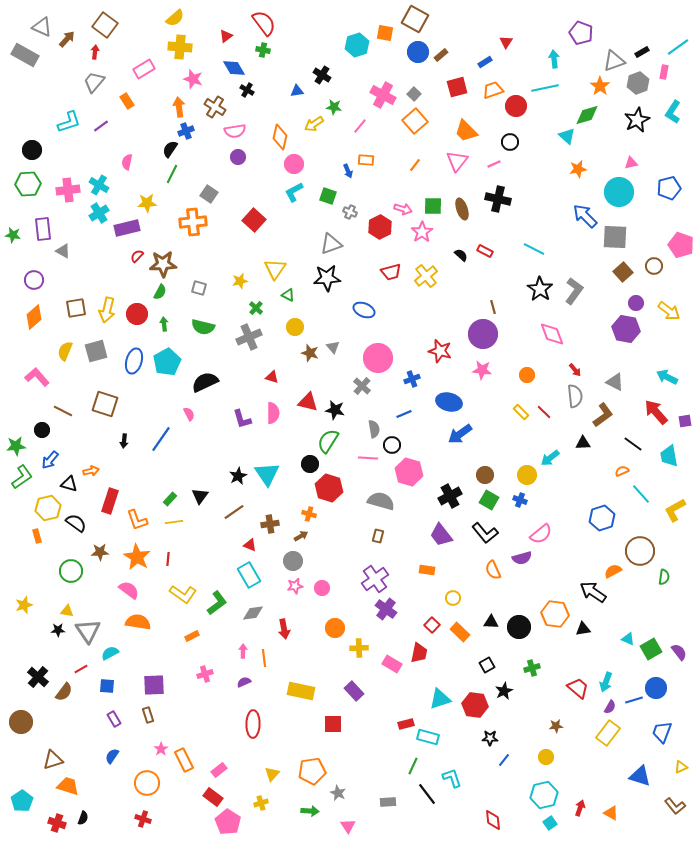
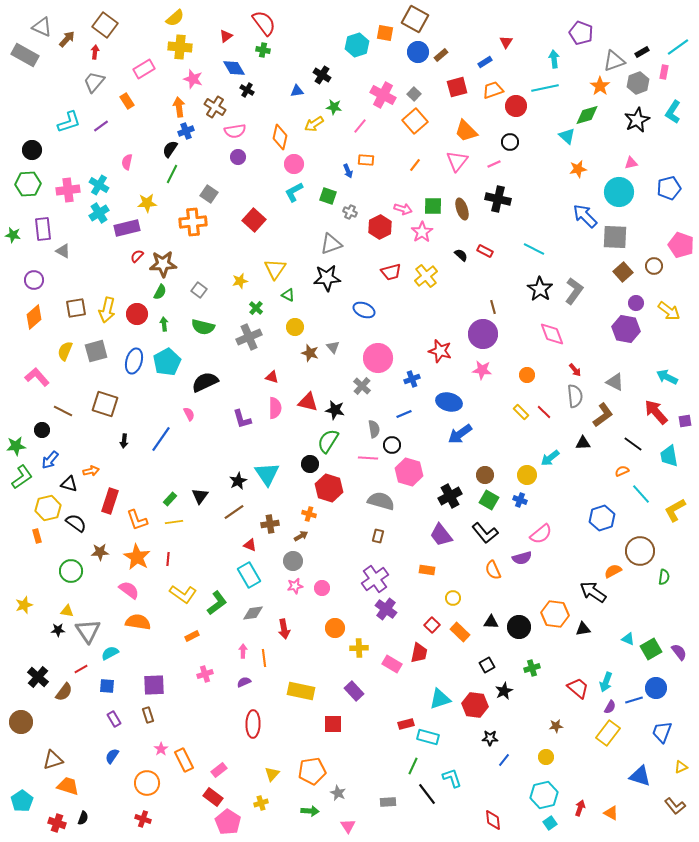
gray square at (199, 288): moved 2 px down; rotated 21 degrees clockwise
pink semicircle at (273, 413): moved 2 px right, 5 px up
black star at (238, 476): moved 5 px down
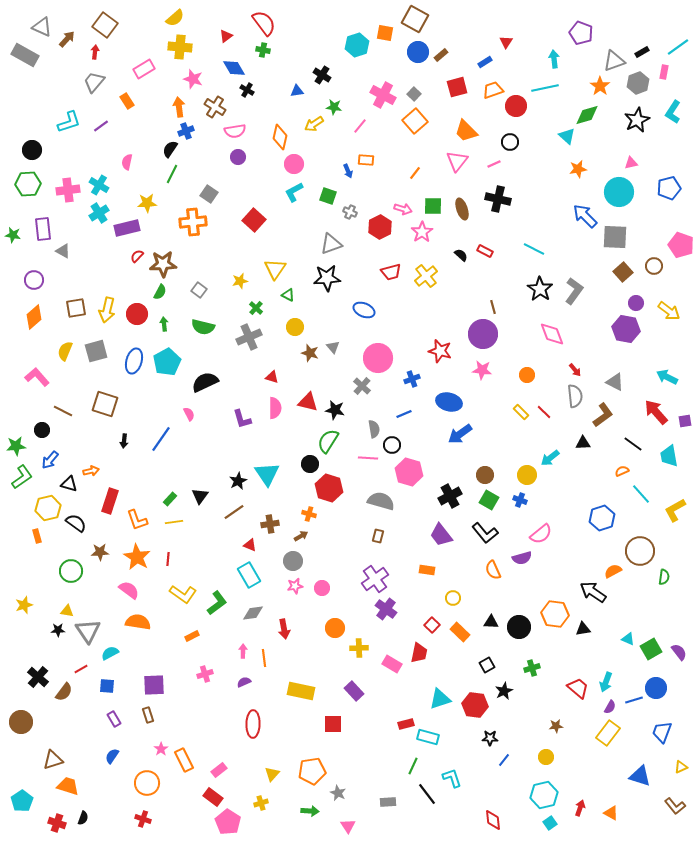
orange line at (415, 165): moved 8 px down
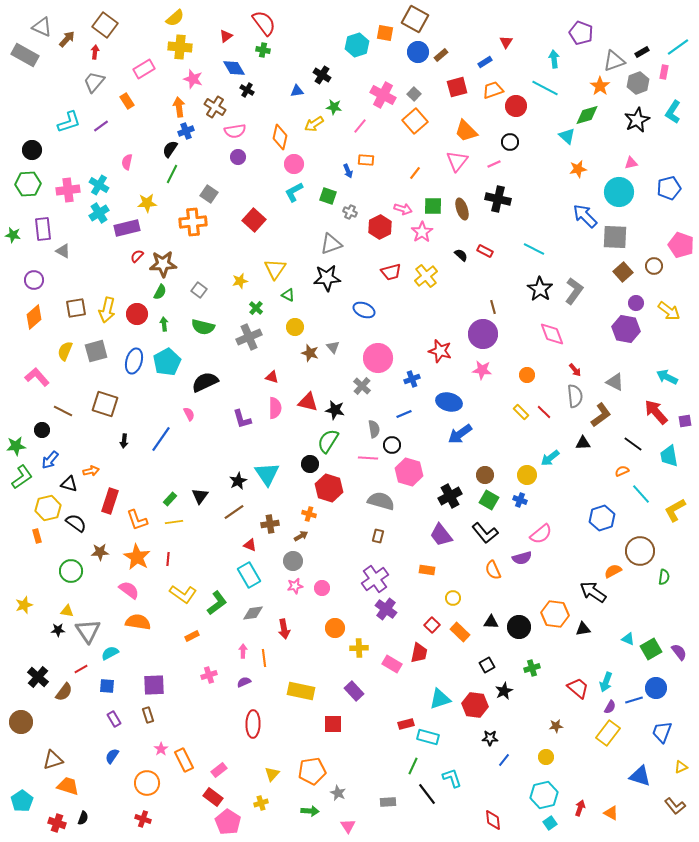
cyan line at (545, 88): rotated 40 degrees clockwise
brown L-shape at (603, 415): moved 2 px left
pink cross at (205, 674): moved 4 px right, 1 px down
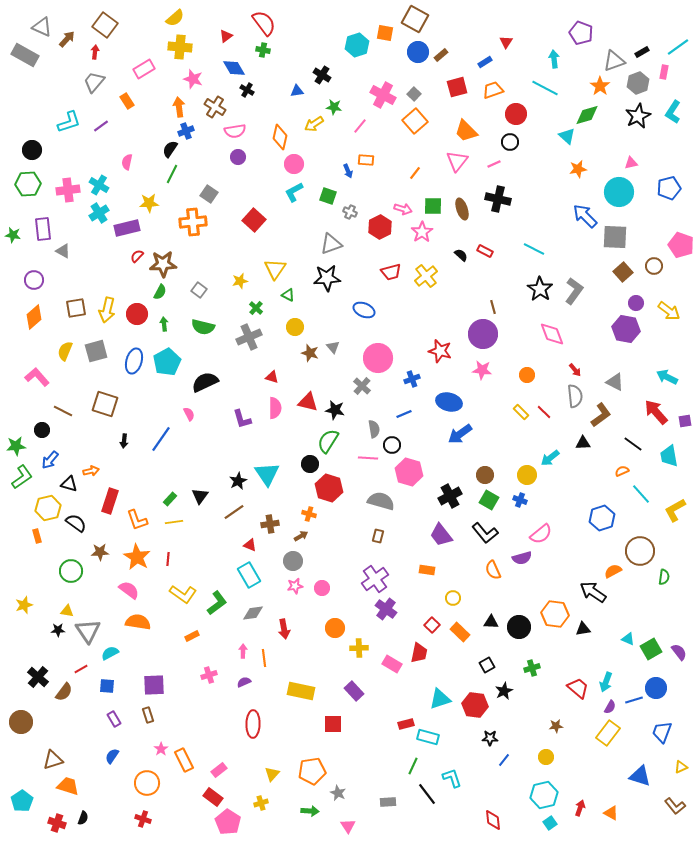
red circle at (516, 106): moved 8 px down
black star at (637, 120): moved 1 px right, 4 px up
yellow star at (147, 203): moved 2 px right
